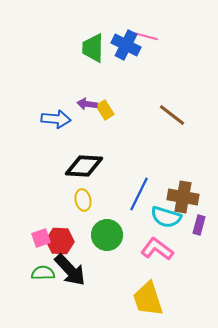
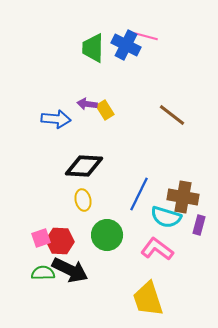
black arrow: rotated 21 degrees counterclockwise
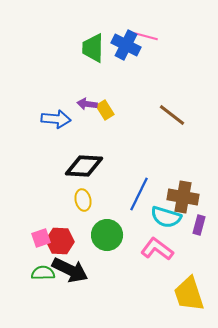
yellow trapezoid: moved 41 px right, 5 px up
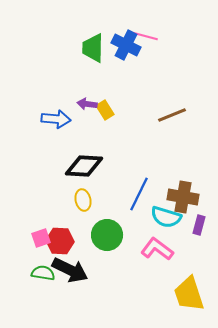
brown line: rotated 60 degrees counterclockwise
green semicircle: rotated 10 degrees clockwise
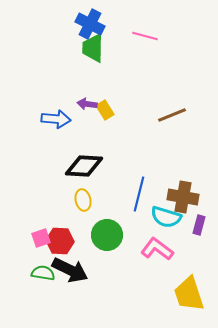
blue cross: moved 36 px left, 21 px up
blue line: rotated 12 degrees counterclockwise
